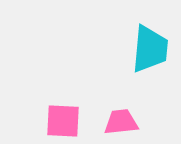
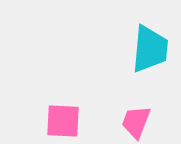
pink trapezoid: moved 15 px right; rotated 63 degrees counterclockwise
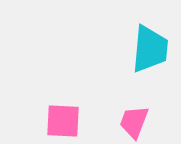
pink trapezoid: moved 2 px left
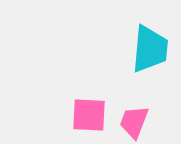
pink square: moved 26 px right, 6 px up
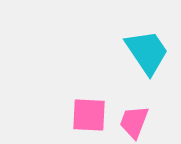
cyan trapezoid: moved 3 px left, 3 px down; rotated 39 degrees counterclockwise
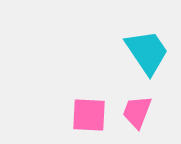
pink trapezoid: moved 3 px right, 10 px up
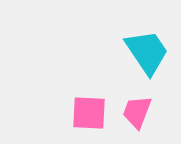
pink square: moved 2 px up
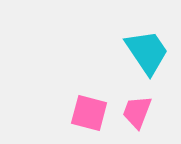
pink square: rotated 12 degrees clockwise
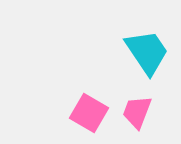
pink square: rotated 15 degrees clockwise
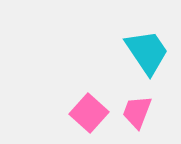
pink square: rotated 12 degrees clockwise
